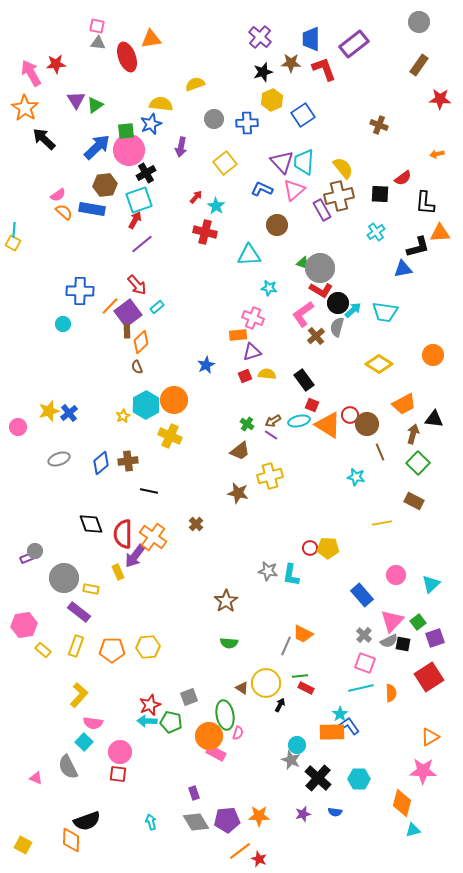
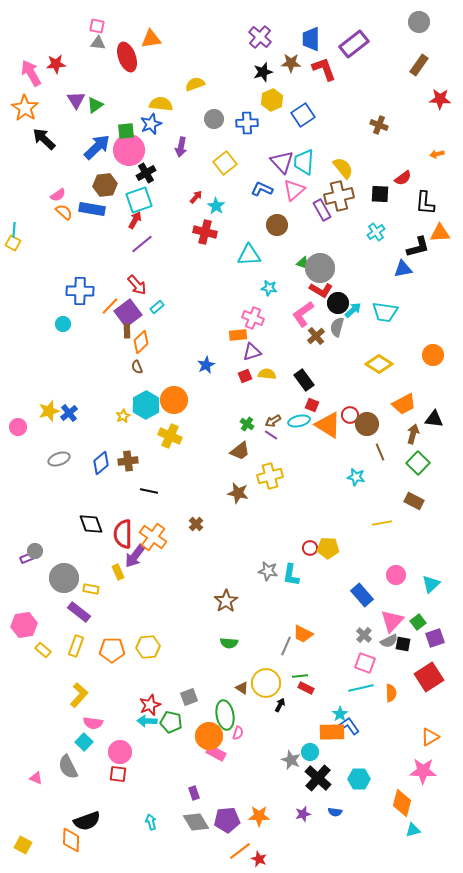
cyan circle at (297, 745): moved 13 px right, 7 px down
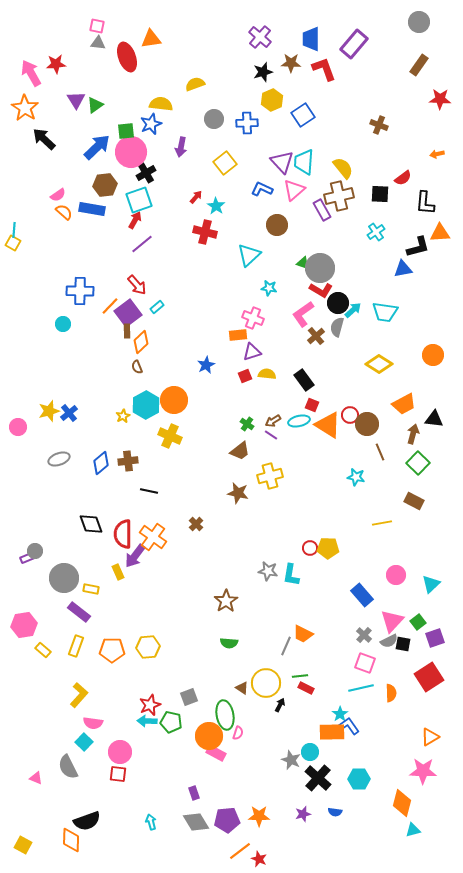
purple rectangle at (354, 44): rotated 12 degrees counterclockwise
pink circle at (129, 150): moved 2 px right, 2 px down
cyan triangle at (249, 255): rotated 40 degrees counterclockwise
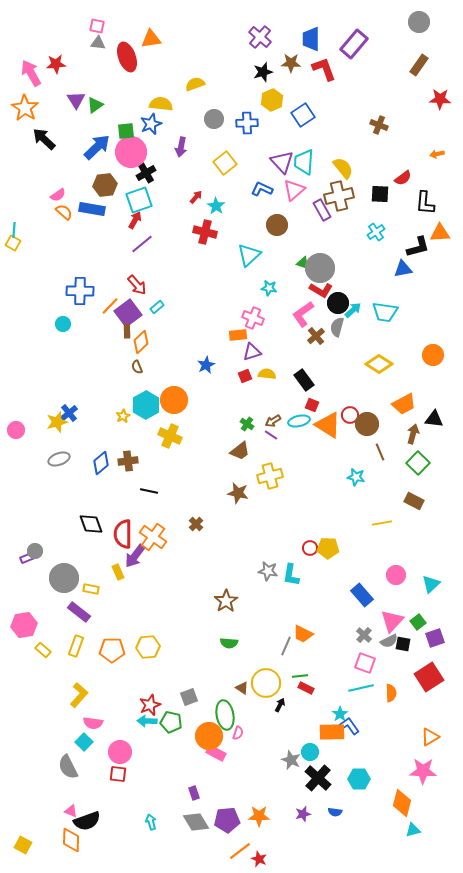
yellow star at (49, 411): moved 8 px right, 11 px down
pink circle at (18, 427): moved 2 px left, 3 px down
pink triangle at (36, 778): moved 35 px right, 33 px down
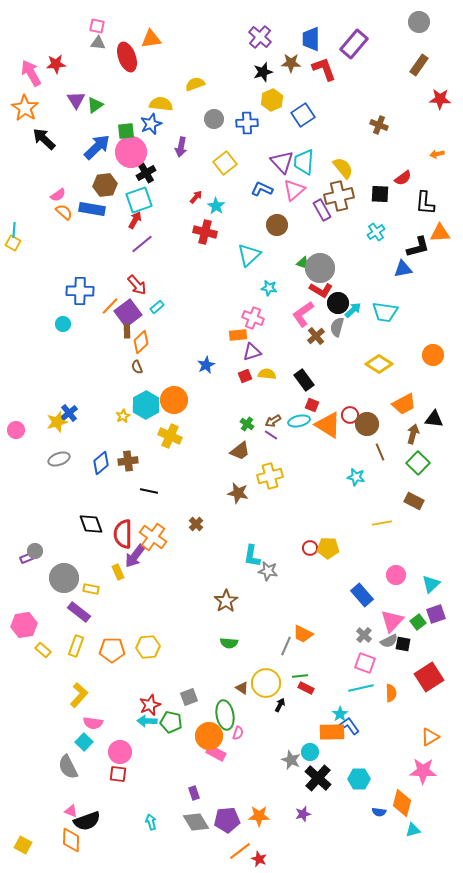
cyan L-shape at (291, 575): moved 39 px left, 19 px up
purple square at (435, 638): moved 1 px right, 24 px up
blue semicircle at (335, 812): moved 44 px right
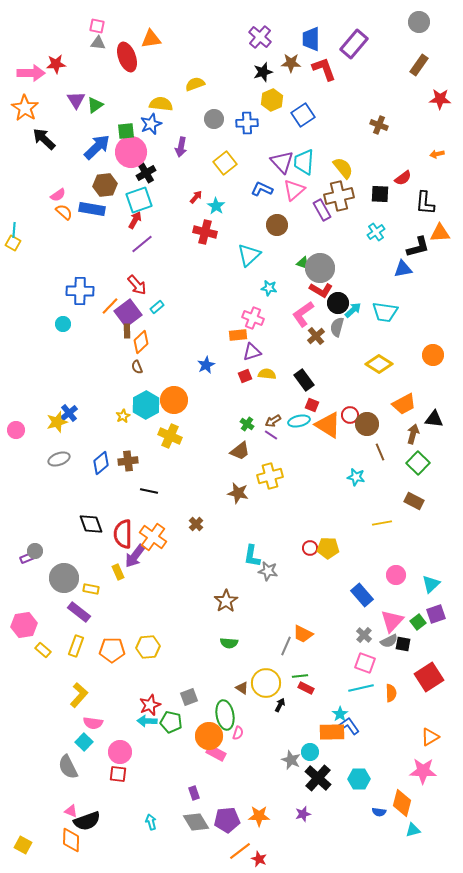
pink arrow at (31, 73): rotated 120 degrees clockwise
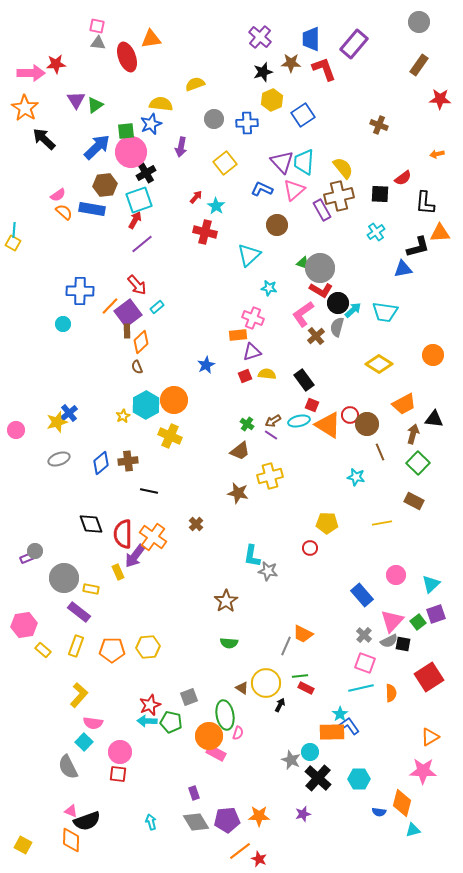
yellow pentagon at (328, 548): moved 1 px left, 25 px up
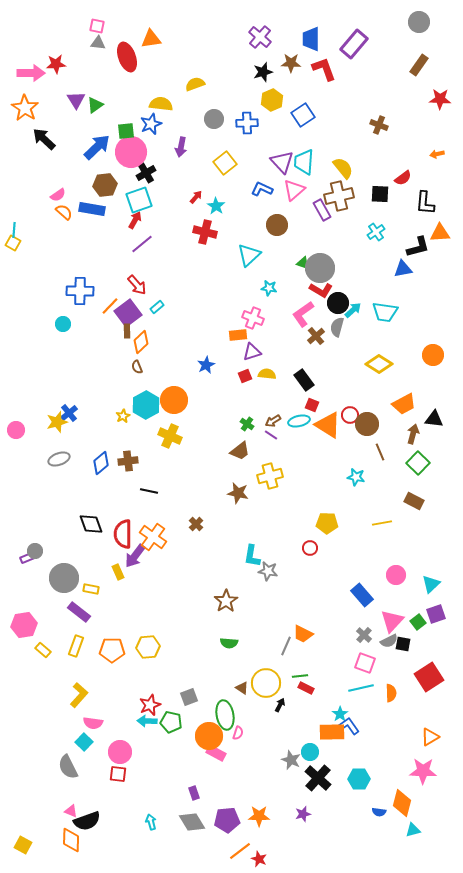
gray diamond at (196, 822): moved 4 px left
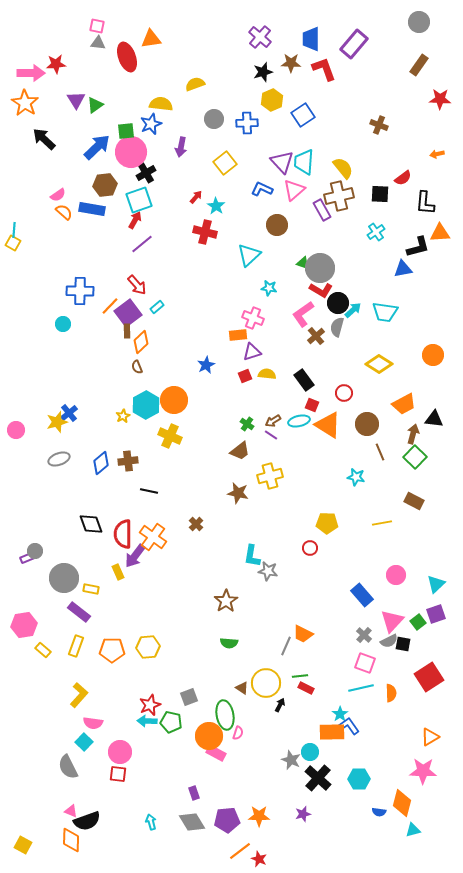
orange star at (25, 108): moved 5 px up
red circle at (350, 415): moved 6 px left, 22 px up
green square at (418, 463): moved 3 px left, 6 px up
cyan triangle at (431, 584): moved 5 px right
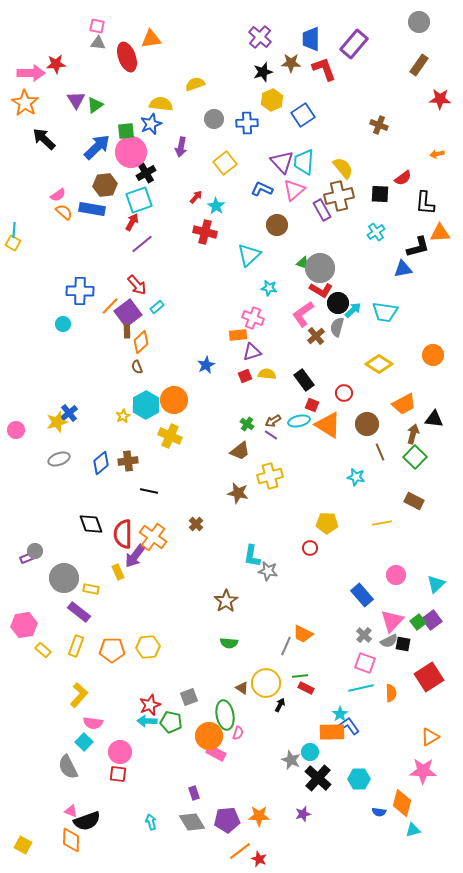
red arrow at (135, 220): moved 3 px left, 2 px down
purple square at (436, 614): moved 4 px left, 6 px down; rotated 18 degrees counterclockwise
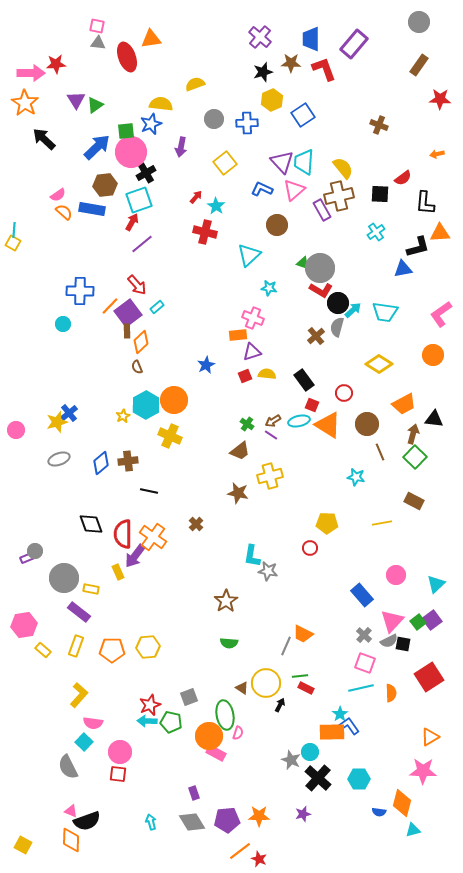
pink L-shape at (303, 314): moved 138 px right
